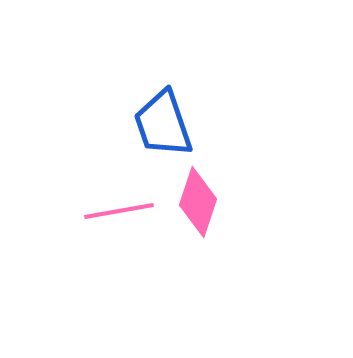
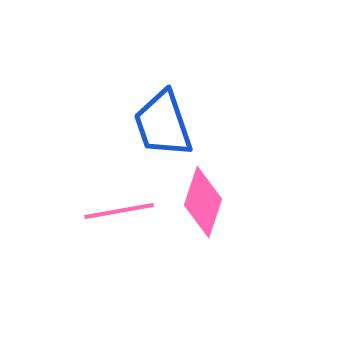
pink diamond: moved 5 px right
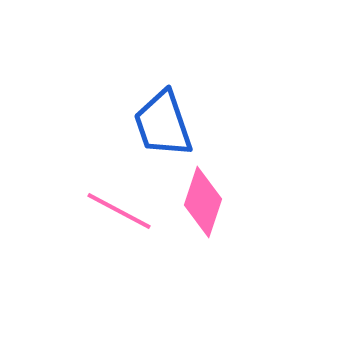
pink line: rotated 38 degrees clockwise
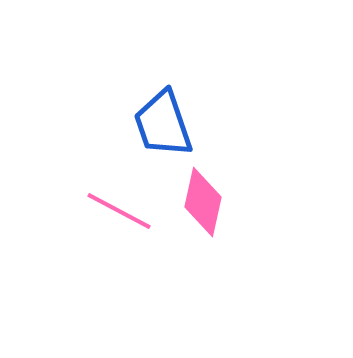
pink diamond: rotated 6 degrees counterclockwise
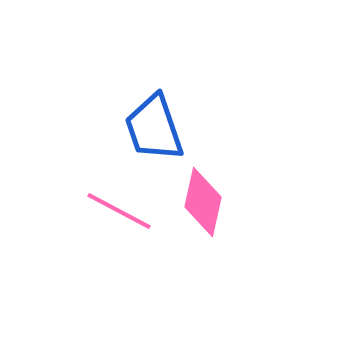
blue trapezoid: moved 9 px left, 4 px down
